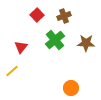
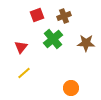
red square: rotated 24 degrees clockwise
green cross: moved 2 px left, 1 px up
yellow line: moved 12 px right, 2 px down
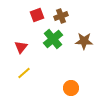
brown cross: moved 3 px left
brown star: moved 2 px left, 2 px up
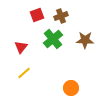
brown star: moved 1 px right, 1 px up
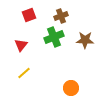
red square: moved 8 px left
green cross: moved 1 px right, 2 px up; rotated 18 degrees clockwise
red triangle: moved 2 px up
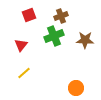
green cross: moved 1 px up
orange circle: moved 5 px right
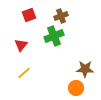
brown star: moved 29 px down
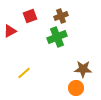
red square: moved 1 px right, 1 px down
green cross: moved 3 px right, 1 px down
red triangle: moved 11 px left, 14 px up; rotated 24 degrees clockwise
brown star: moved 2 px left
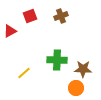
green cross: moved 23 px down; rotated 24 degrees clockwise
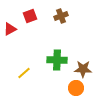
red triangle: moved 2 px up
